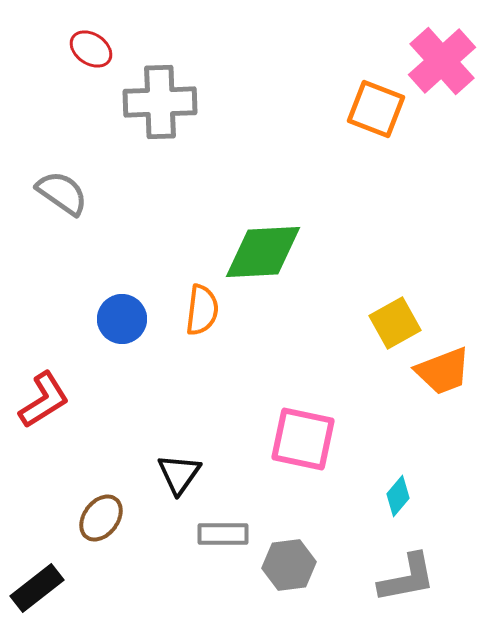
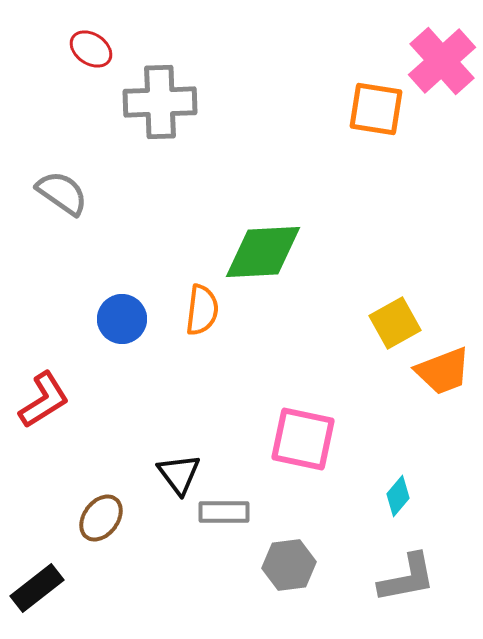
orange square: rotated 12 degrees counterclockwise
black triangle: rotated 12 degrees counterclockwise
gray rectangle: moved 1 px right, 22 px up
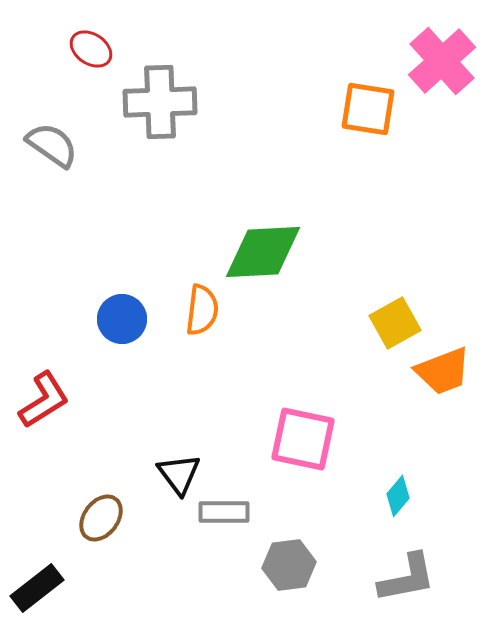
orange square: moved 8 px left
gray semicircle: moved 10 px left, 48 px up
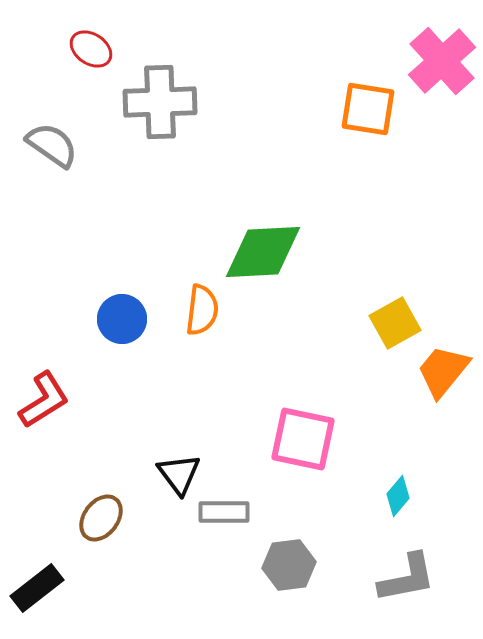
orange trapezoid: rotated 150 degrees clockwise
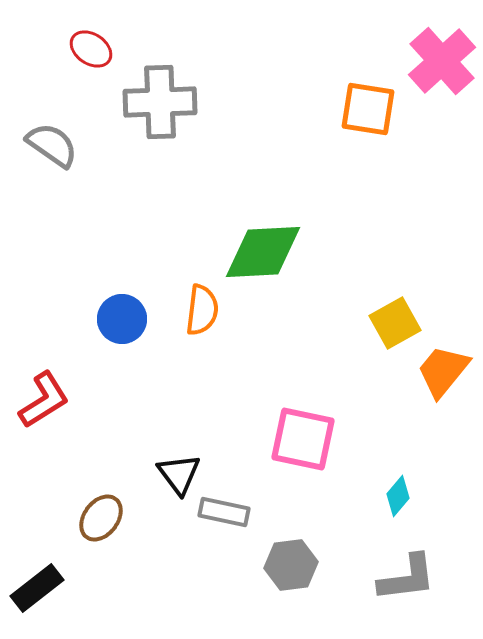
gray rectangle: rotated 12 degrees clockwise
gray hexagon: moved 2 px right
gray L-shape: rotated 4 degrees clockwise
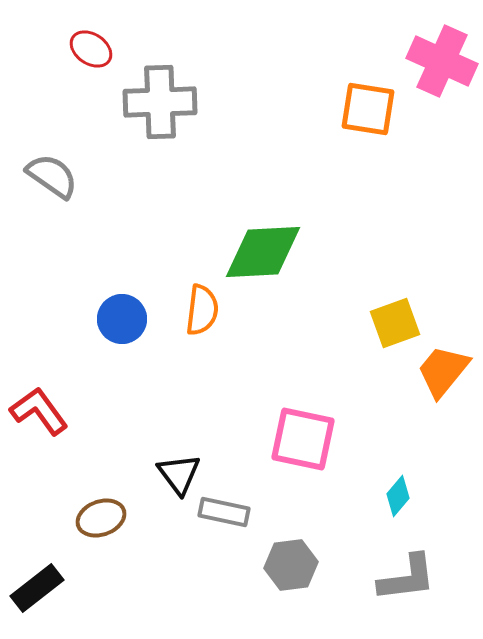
pink cross: rotated 24 degrees counterclockwise
gray semicircle: moved 31 px down
yellow square: rotated 9 degrees clockwise
red L-shape: moved 5 px left, 11 px down; rotated 94 degrees counterclockwise
brown ellipse: rotated 33 degrees clockwise
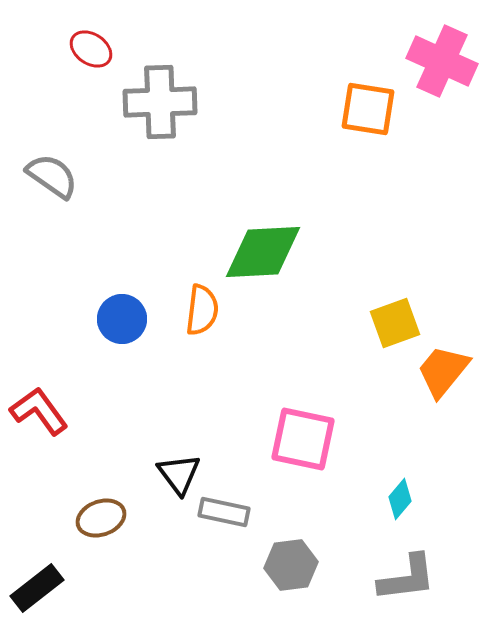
cyan diamond: moved 2 px right, 3 px down
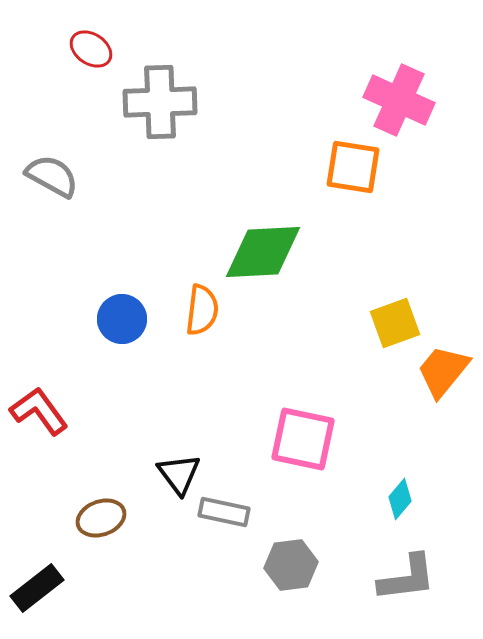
pink cross: moved 43 px left, 39 px down
orange square: moved 15 px left, 58 px down
gray semicircle: rotated 6 degrees counterclockwise
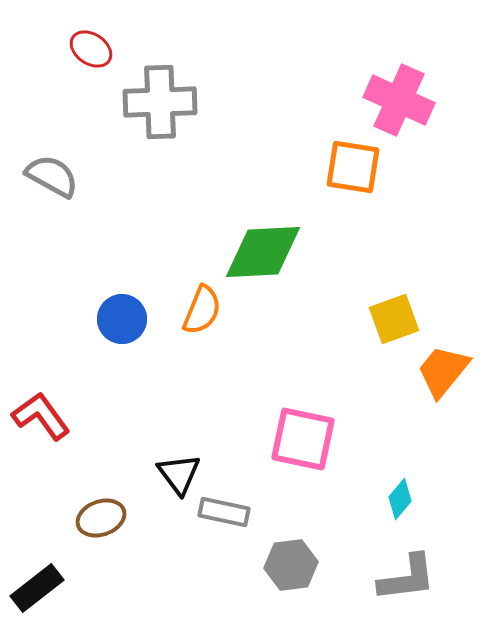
orange semicircle: rotated 15 degrees clockwise
yellow square: moved 1 px left, 4 px up
red L-shape: moved 2 px right, 5 px down
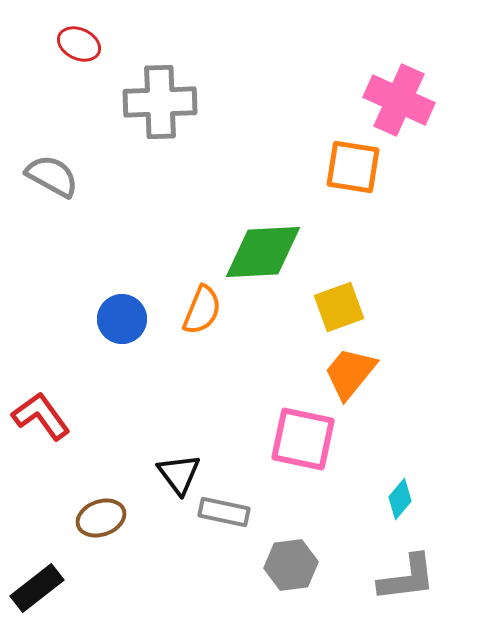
red ellipse: moved 12 px left, 5 px up; rotated 9 degrees counterclockwise
yellow square: moved 55 px left, 12 px up
orange trapezoid: moved 93 px left, 2 px down
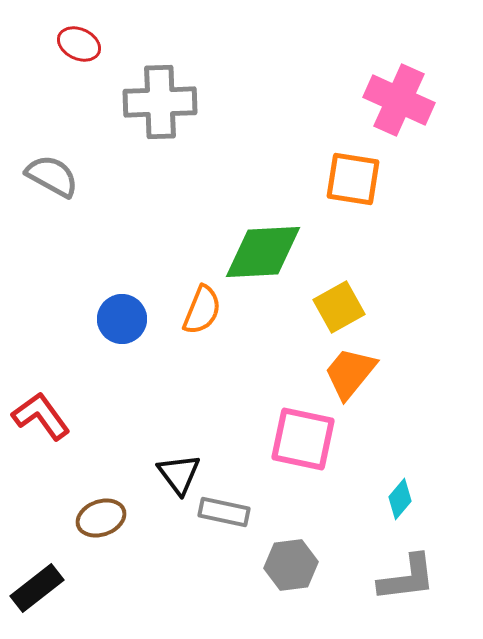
orange square: moved 12 px down
yellow square: rotated 9 degrees counterclockwise
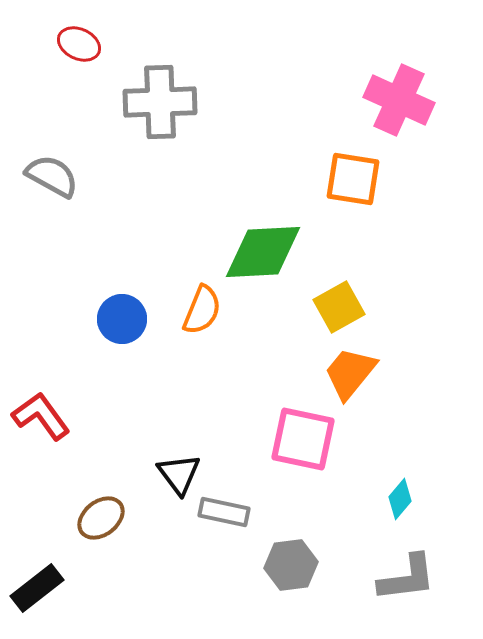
brown ellipse: rotated 18 degrees counterclockwise
